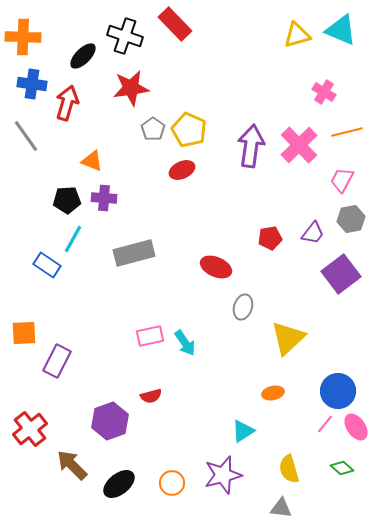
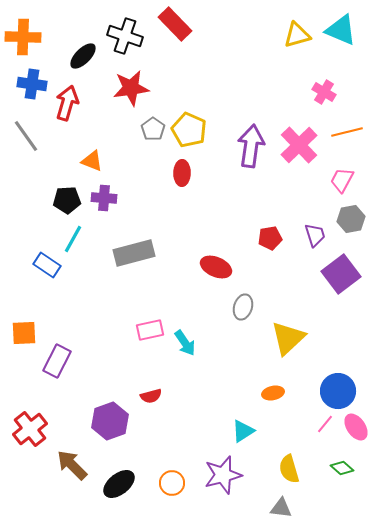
red ellipse at (182, 170): moved 3 px down; rotated 65 degrees counterclockwise
purple trapezoid at (313, 233): moved 2 px right, 2 px down; rotated 55 degrees counterclockwise
pink rectangle at (150, 336): moved 6 px up
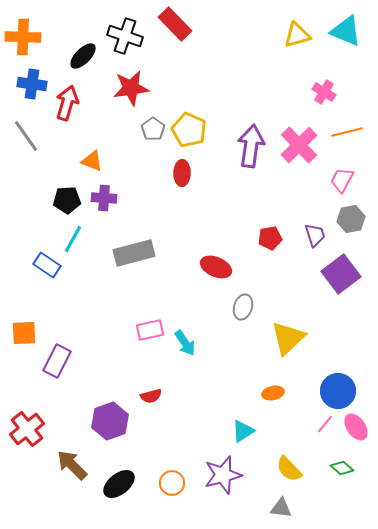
cyan triangle at (341, 30): moved 5 px right, 1 px down
red cross at (30, 429): moved 3 px left
yellow semicircle at (289, 469): rotated 28 degrees counterclockwise
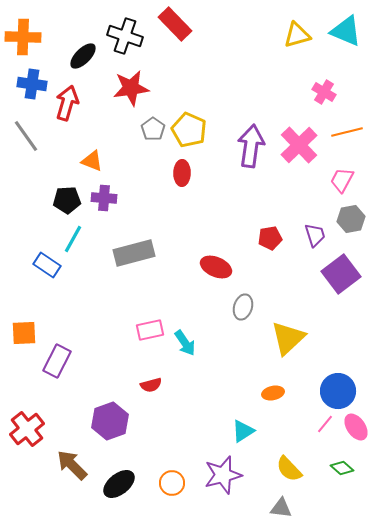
red semicircle at (151, 396): moved 11 px up
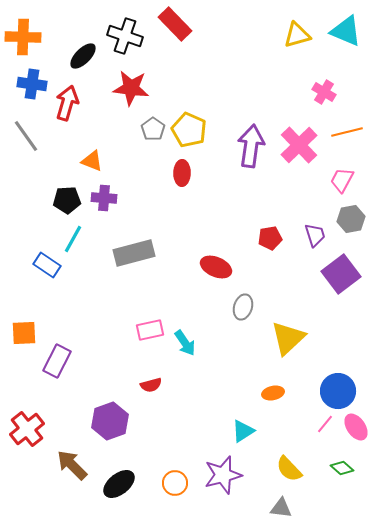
red star at (131, 88): rotated 15 degrees clockwise
orange circle at (172, 483): moved 3 px right
